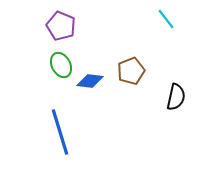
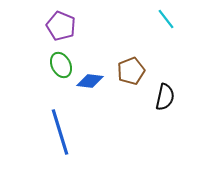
black semicircle: moved 11 px left
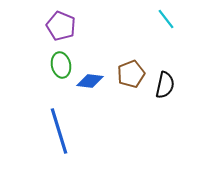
green ellipse: rotated 15 degrees clockwise
brown pentagon: moved 3 px down
black semicircle: moved 12 px up
blue line: moved 1 px left, 1 px up
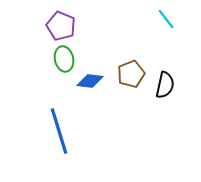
green ellipse: moved 3 px right, 6 px up
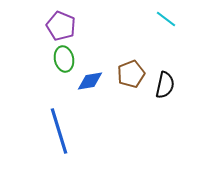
cyan line: rotated 15 degrees counterclockwise
blue diamond: rotated 16 degrees counterclockwise
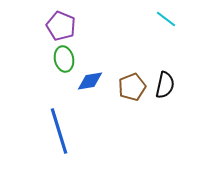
brown pentagon: moved 1 px right, 13 px down
